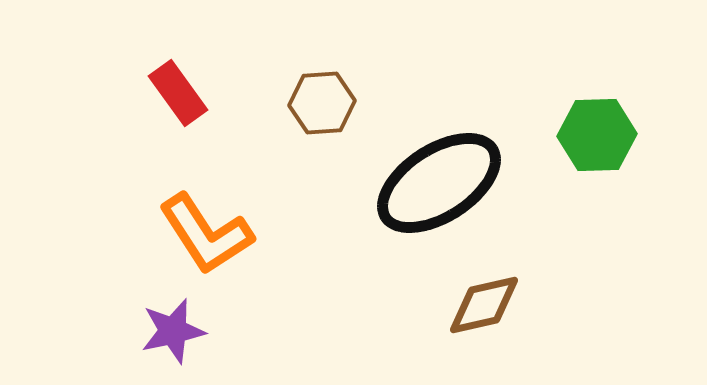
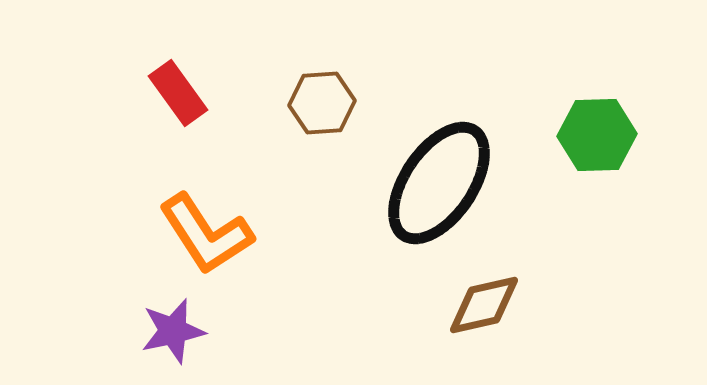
black ellipse: rotated 23 degrees counterclockwise
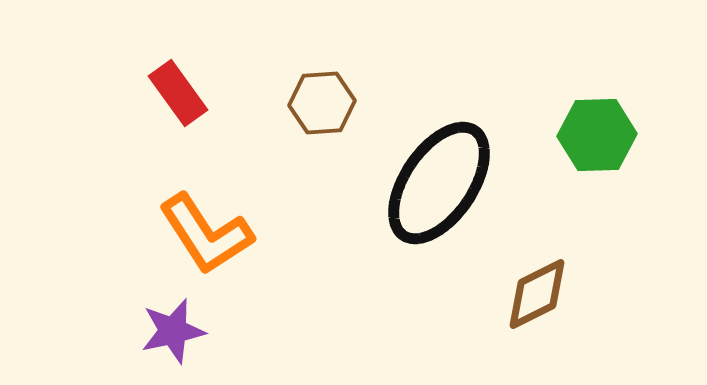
brown diamond: moved 53 px right, 11 px up; rotated 14 degrees counterclockwise
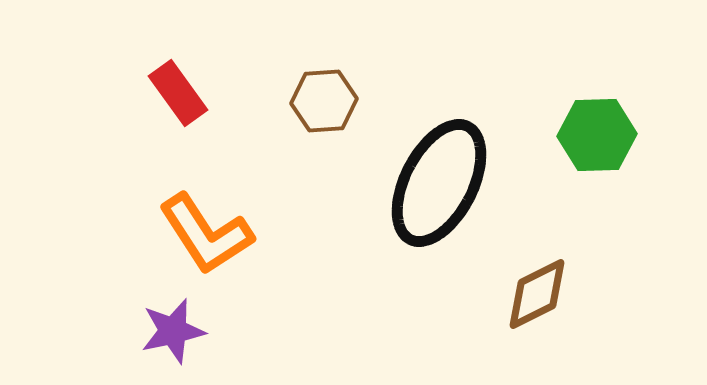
brown hexagon: moved 2 px right, 2 px up
black ellipse: rotated 7 degrees counterclockwise
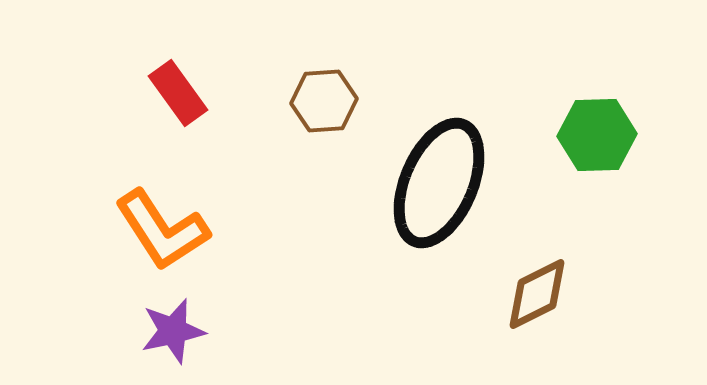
black ellipse: rotated 4 degrees counterclockwise
orange L-shape: moved 44 px left, 4 px up
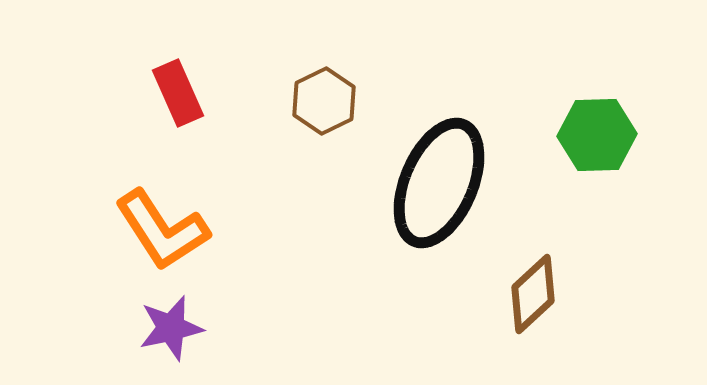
red rectangle: rotated 12 degrees clockwise
brown hexagon: rotated 22 degrees counterclockwise
brown diamond: moved 4 px left; rotated 16 degrees counterclockwise
purple star: moved 2 px left, 3 px up
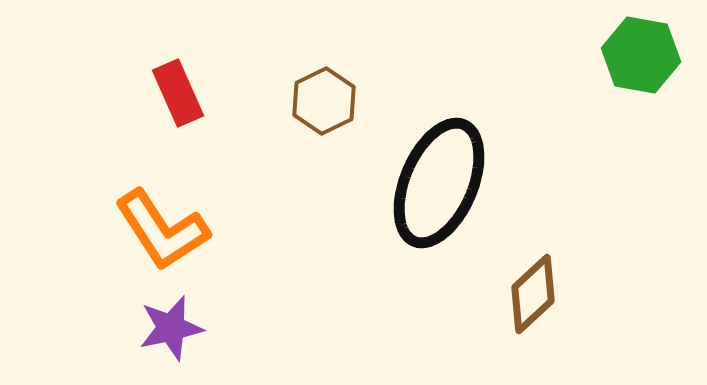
green hexagon: moved 44 px right, 80 px up; rotated 12 degrees clockwise
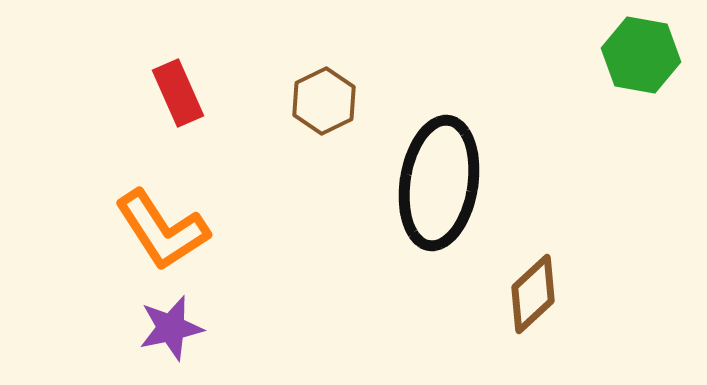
black ellipse: rotated 14 degrees counterclockwise
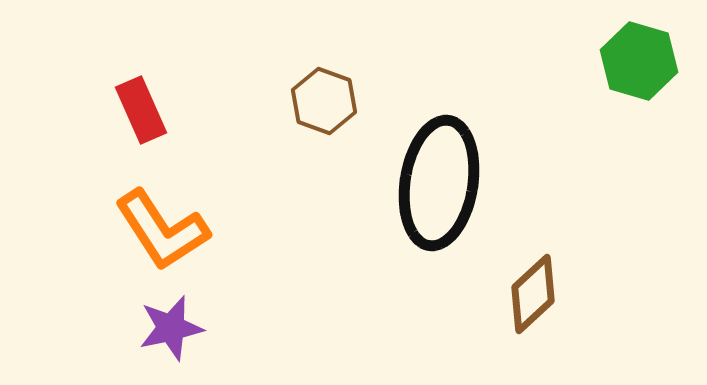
green hexagon: moved 2 px left, 6 px down; rotated 6 degrees clockwise
red rectangle: moved 37 px left, 17 px down
brown hexagon: rotated 14 degrees counterclockwise
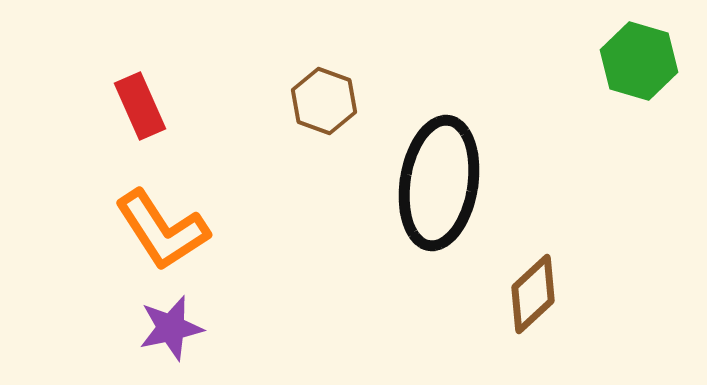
red rectangle: moved 1 px left, 4 px up
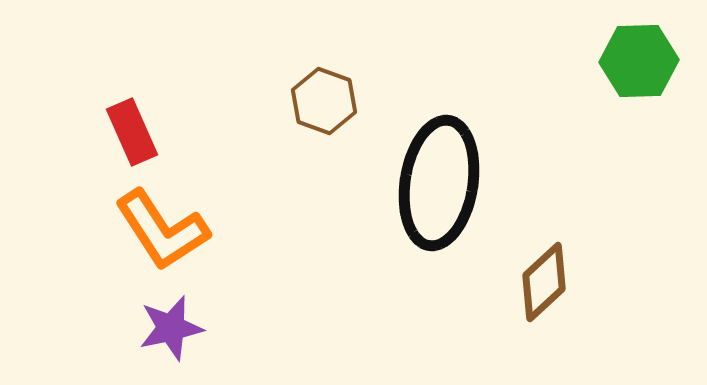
green hexagon: rotated 18 degrees counterclockwise
red rectangle: moved 8 px left, 26 px down
brown diamond: moved 11 px right, 12 px up
